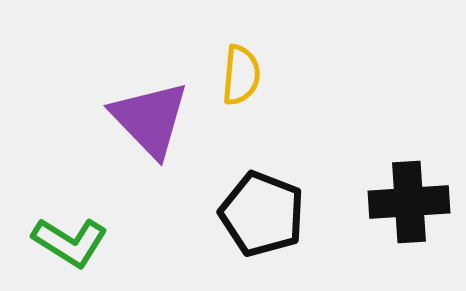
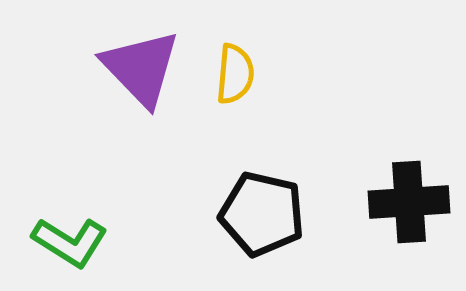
yellow semicircle: moved 6 px left, 1 px up
purple triangle: moved 9 px left, 51 px up
black pentagon: rotated 8 degrees counterclockwise
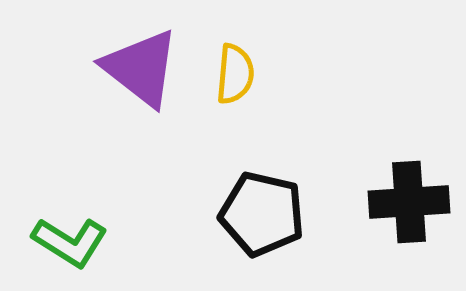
purple triangle: rotated 8 degrees counterclockwise
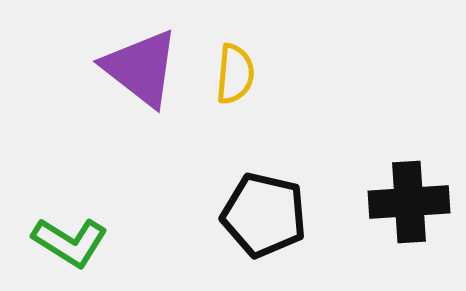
black pentagon: moved 2 px right, 1 px down
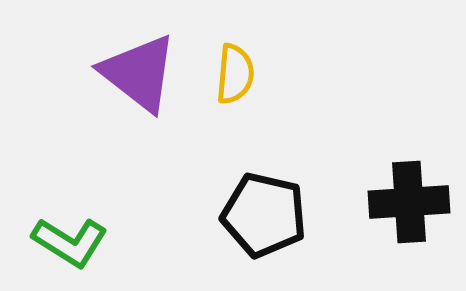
purple triangle: moved 2 px left, 5 px down
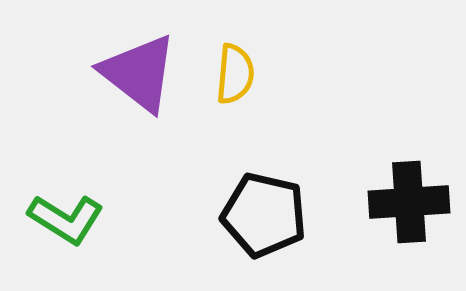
green L-shape: moved 4 px left, 23 px up
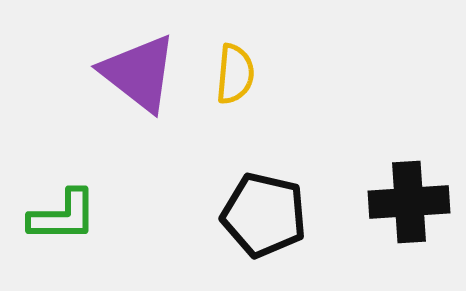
green L-shape: moved 3 px left, 3 px up; rotated 32 degrees counterclockwise
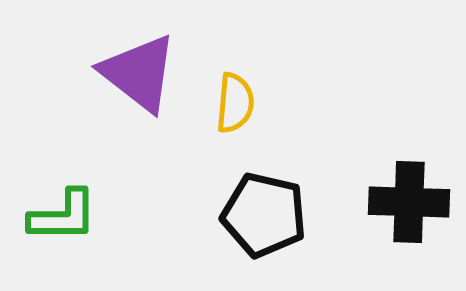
yellow semicircle: moved 29 px down
black cross: rotated 6 degrees clockwise
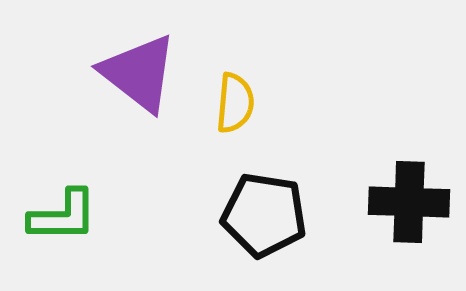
black pentagon: rotated 4 degrees counterclockwise
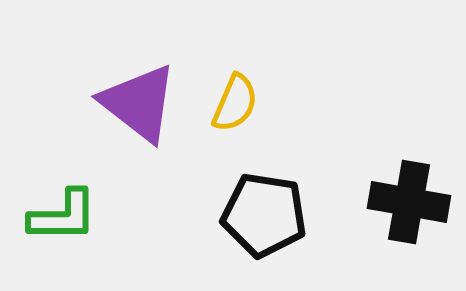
purple triangle: moved 30 px down
yellow semicircle: rotated 18 degrees clockwise
black cross: rotated 8 degrees clockwise
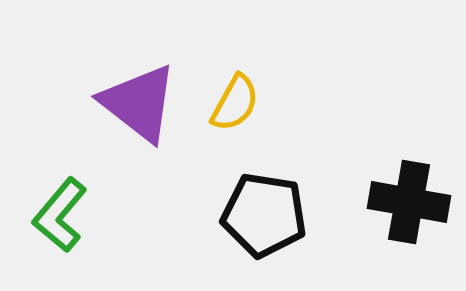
yellow semicircle: rotated 6 degrees clockwise
green L-shape: moved 3 px left, 1 px up; rotated 130 degrees clockwise
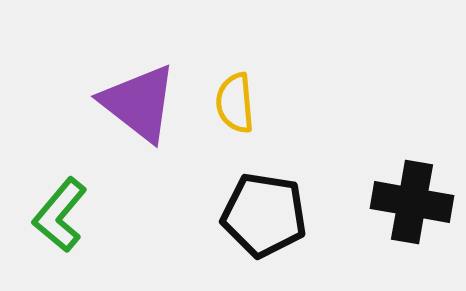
yellow semicircle: rotated 146 degrees clockwise
black cross: moved 3 px right
